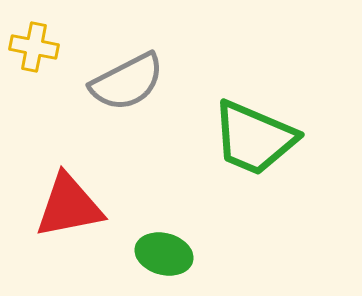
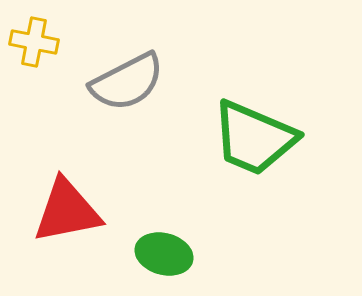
yellow cross: moved 5 px up
red triangle: moved 2 px left, 5 px down
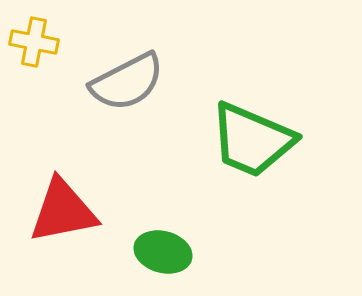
green trapezoid: moved 2 px left, 2 px down
red triangle: moved 4 px left
green ellipse: moved 1 px left, 2 px up
